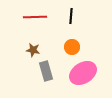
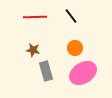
black line: rotated 42 degrees counterclockwise
orange circle: moved 3 px right, 1 px down
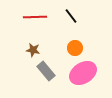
gray rectangle: rotated 24 degrees counterclockwise
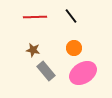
orange circle: moved 1 px left
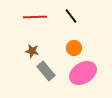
brown star: moved 1 px left, 1 px down
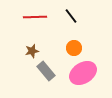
brown star: rotated 24 degrees counterclockwise
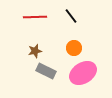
brown star: moved 3 px right
gray rectangle: rotated 24 degrees counterclockwise
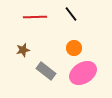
black line: moved 2 px up
brown star: moved 12 px left, 1 px up
gray rectangle: rotated 12 degrees clockwise
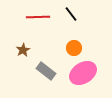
red line: moved 3 px right
brown star: rotated 16 degrees counterclockwise
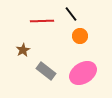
red line: moved 4 px right, 4 px down
orange circle: moved 6 px right, 12 px up
